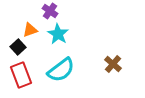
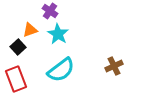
brown cross: moved 1 px right, 2 px down; rotated 24 degrees clockwise
red rectangle: moved 5 px left, 4 px down
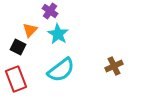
orange triangle: rotated 28 degrees counterclockwise
black square: rotated 21 degrees counterclockwise
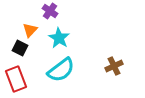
cyan star: moved 1 px right, 4 px down
black square: moved 2 px right, 1 px down
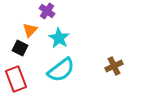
purple cross: moved 3 px left
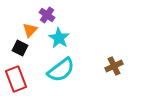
purple cross: moved 4 px down
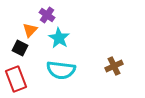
cyan semicircle: rotated 44 degrees clockwise
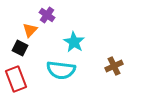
cyan star: moved 15 px right, 4 px down
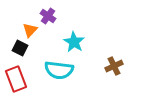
purple cross: moved 1 px right, 1 px down
cyan semicircle: moved 2 px left
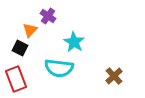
brown cross: moved 10 px down; rotated 18 degrees counterclockwise
cyan semicircle: moved 2 px up
